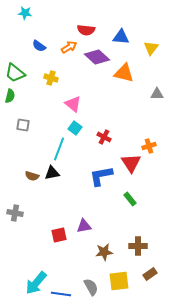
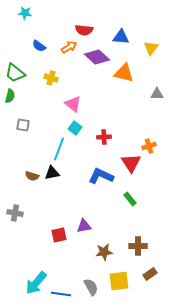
red semicircle: moved 2 px left
red cross: rotated 32 degrees counterclockwise
blue L-shape: rotated 35 degrees clockwise
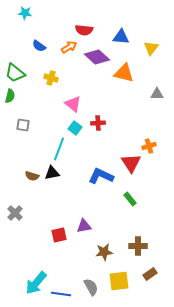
red cross: moved 6 px left, 14 px up
gray cross: rotated 35 degrees clockwise
